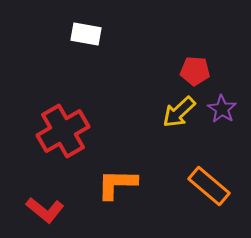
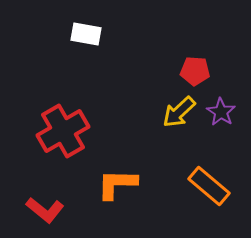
purple star: moved 1 px left, 3 px down
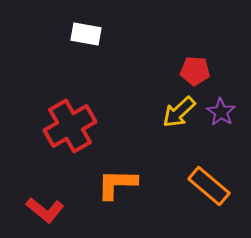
red cross: moved 7 px right, 5 px up
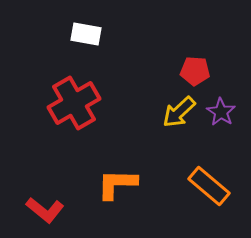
red cross: moved 4 px right, 23 px up
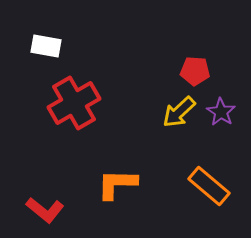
white rectangle: moved 40 px left, 12 px down
